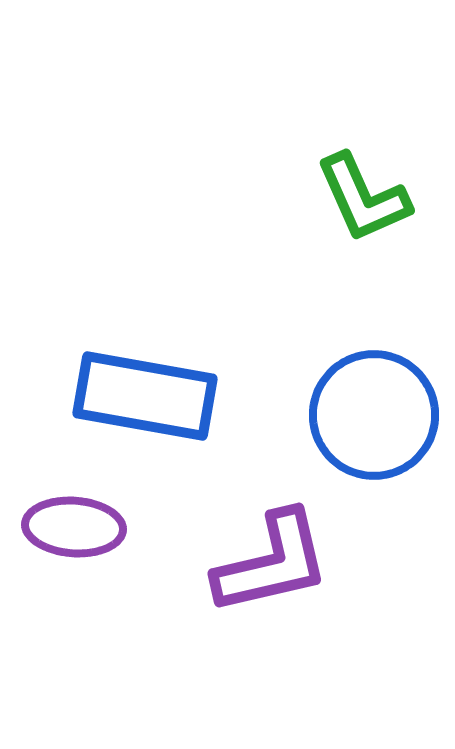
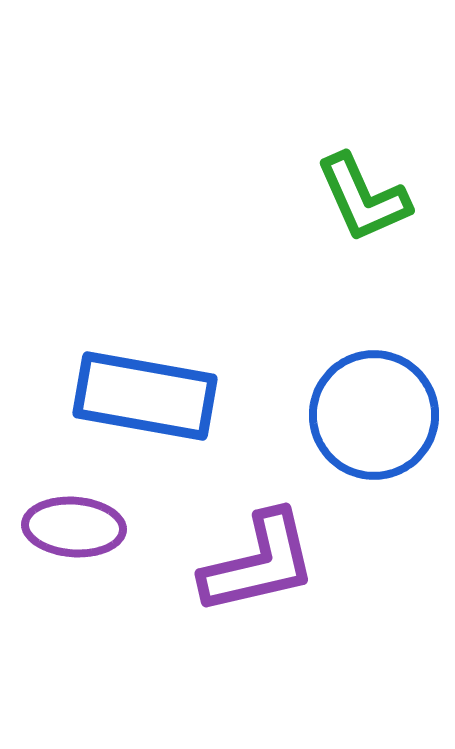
purple L-shape: moved 13 px left
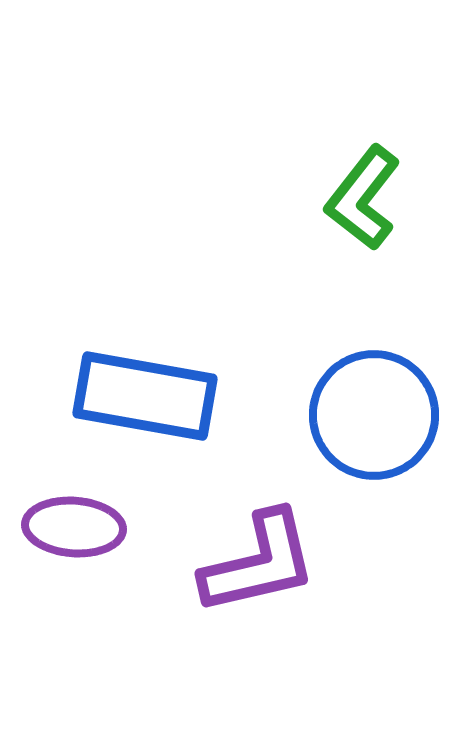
green L-shape: rotated 62 degrees clockwise
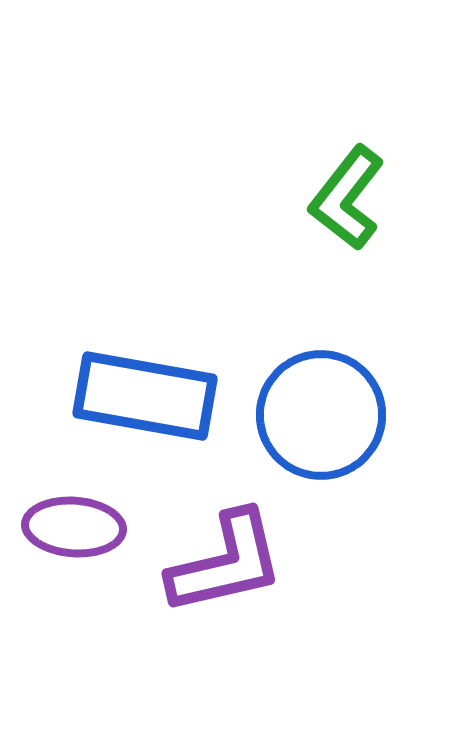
green L-shape: moved 16 px left
blue circle: moved 53 px left
purple L-shape: moved 33 px left
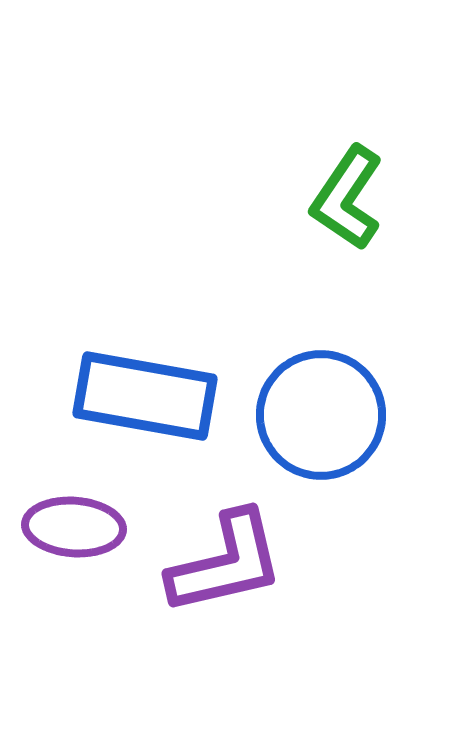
green L-shape: rotated 4 degrees counterclockwise
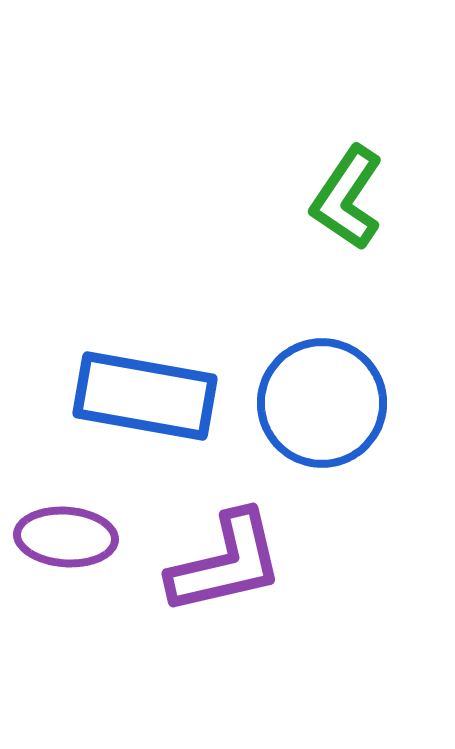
blue circle: moved 1 px right, 12 px up
purple ellipse: moved 8 px left, 10 px down
